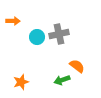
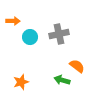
cyan circle: moved 7 px left
green arrow: rotated 35 degrees clockwise
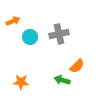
orange arrow: rotated 24 degrees counterclockwise
orange semicircle: rotated 98 degrees clockwise
orange star: rotated 21 degrees clockwise
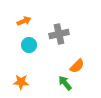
orange arrow: moved 11 px right
cyan circle: moved 1 px left, 8 px down
green arrow: moved 3 px right, 3 px down; rotated 35 degrees clockwise
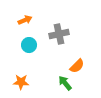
orange arrow: moved 1 px right, 1 px up
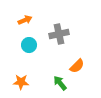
green arrow: moved 5 px left
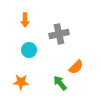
orange arrow: rotated 112 degrees clockwise
cyan circle: moved 5 px down
orange semicircle: moved 1 px left, 1 px down
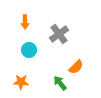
orange arrow: moved 2 px down
gray cross: rotated 24 degrees counterclockwise
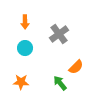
cyan circle: moved 4 px left, 2 px up
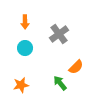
orange star: moved 3 px down; rotated 14 degrees counterclockwise
